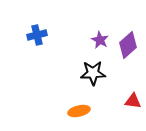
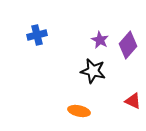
purple diamond: rotated 8 degrees counterclockwise
black star: moved 2 px up; rotated 15 degrees clockwise
red triangle: rotated 18 degrees clockwise
orange ellipse: rotated 25 degrees clockwise
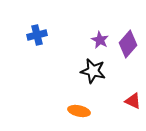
purple diamond: moved 1 px up
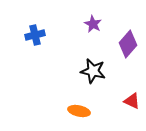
blue cross: moved 2 px left
purple star: moved 7 px left, 16 px up
red triangle: moved 1 px left
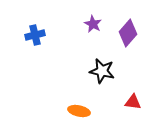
purple diamond: moved 11 px up
black star: moved 9 px right
red triangle: moved 1 px right, 1 px down; rotated 18 degrees counterclockwise
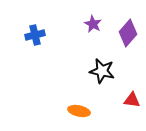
red triangle: moved 1 px left, 2 px up
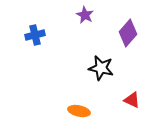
purple star: moved 8 px left, 9 px up
black star: moved 1 px left, 3 px up
red triangle: rotated 18 degrees clockwise
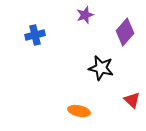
purple star: rotated 24 degrees clockwise
purple diamond: moved 3 px left, 1 px up
red triangle: rotated 18 degrees clockwise
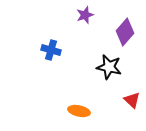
blue cross: moved 16 px right, 15 px down; rotated 30 degrees clockwise
black star: moved 8 px right, 1 px up
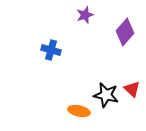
black star: moved 3 px left, 28 px down
red triangle: moved 11 px up
